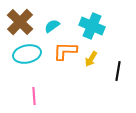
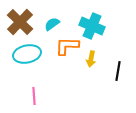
cyan semicircle: moved 2 px up
orange L-shape: moved 2 px right, 5 px up
yellow arrow: rotated 21 degrees counterclockwise
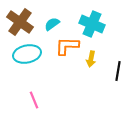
brown cross: rotated 8 degrees counterclockwise
cyan cross: moved 2 px up
pink line: moved 4 px down; rotated 18 degrees counterclockwise
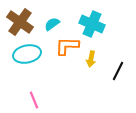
black line: rotated 18 degrees clockwise
